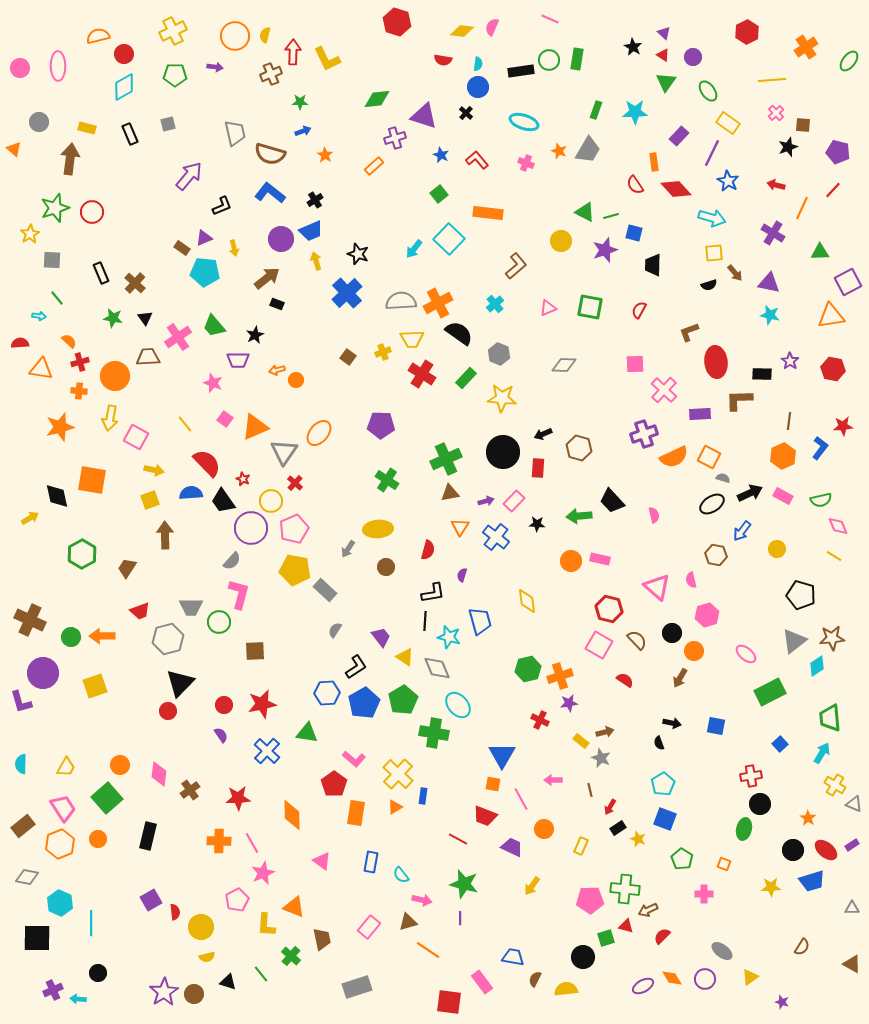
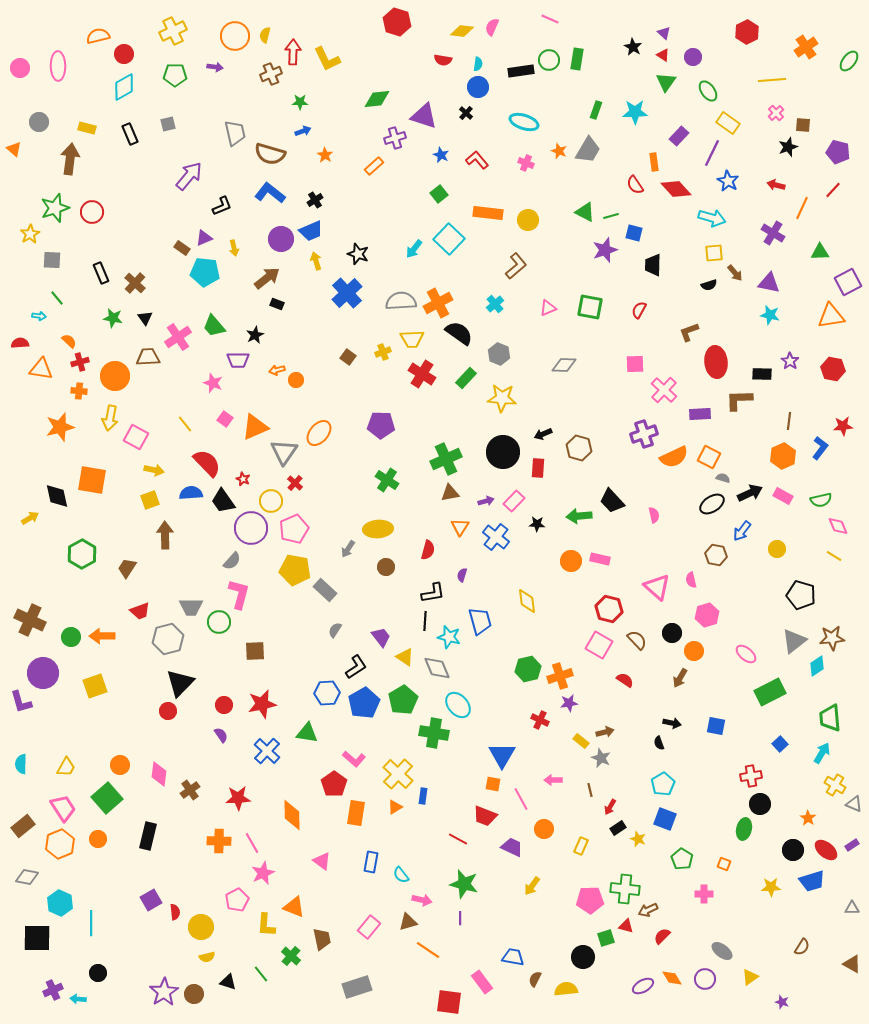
yellow circle at (561, 241): moved 33 px left, 21 px up
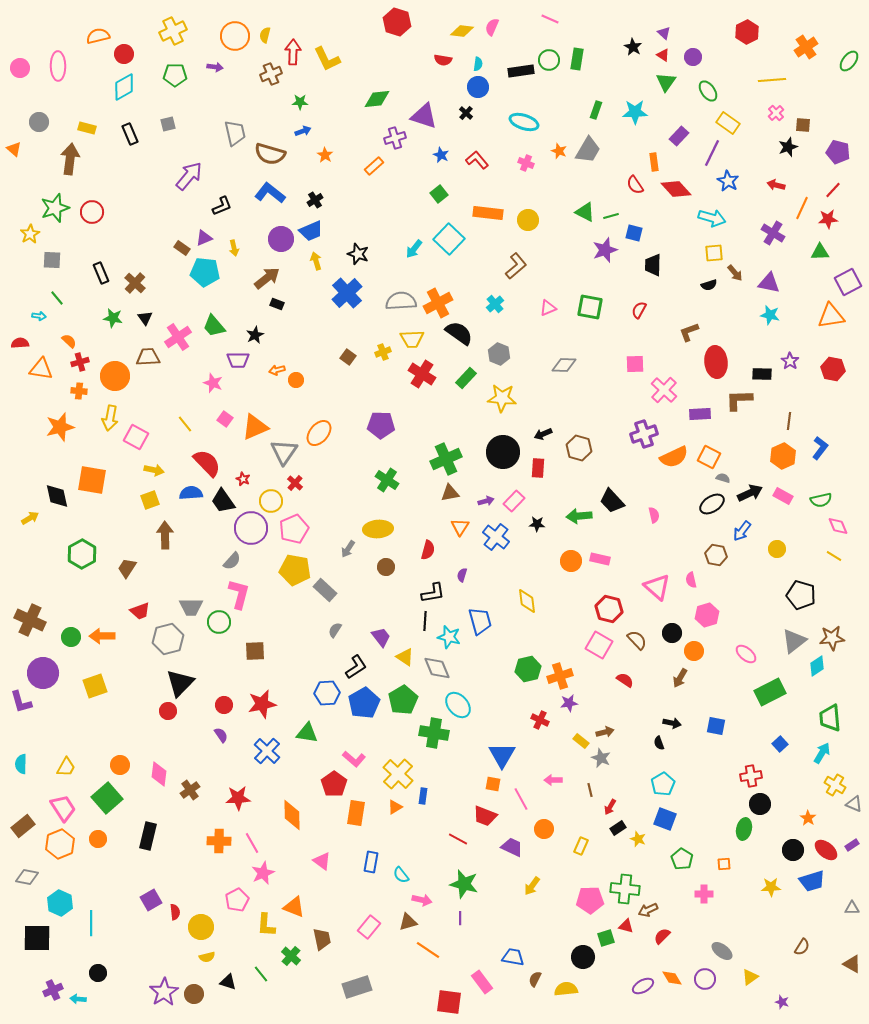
red star at (843, 426): moved 15 px left, 207 px up
orange square at (724, 864): rotated 24 degrees counterclockwise
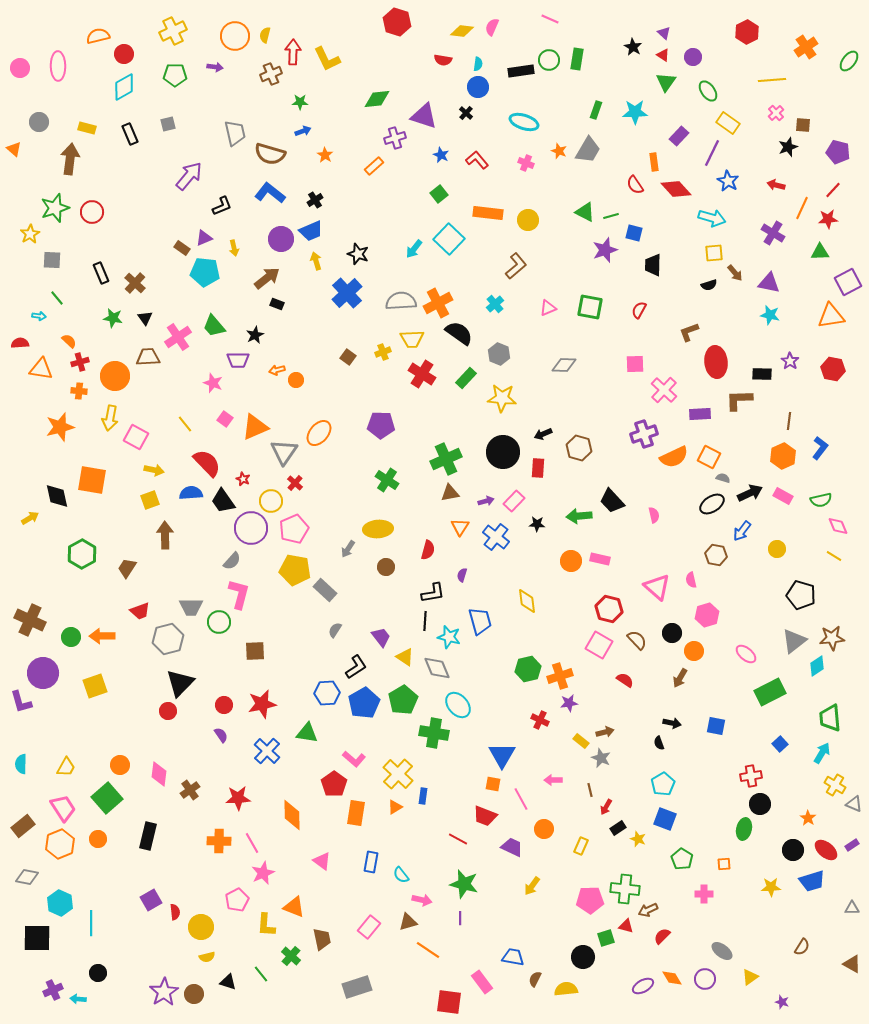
red arrow at (610, 807): moved 4 px left
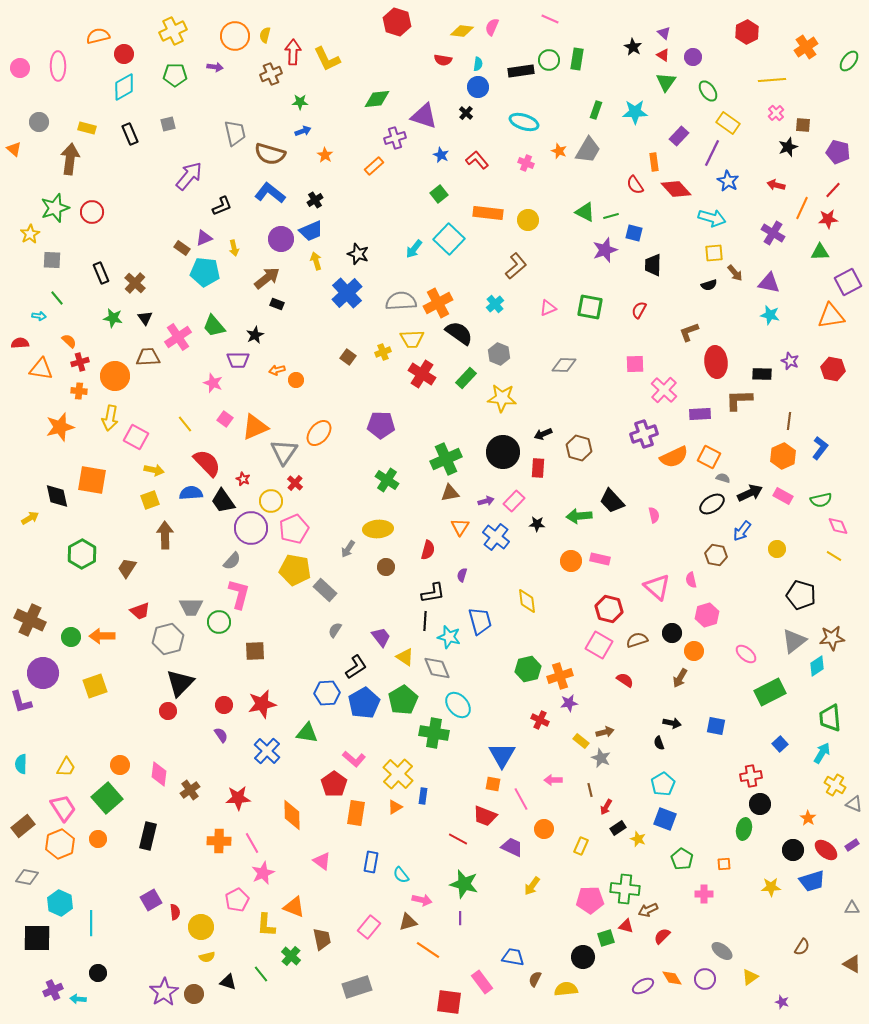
purple star at (790, 361): rotated 12 degrees counterclockwise
brown semicircle at (637, 640): rotated 65 degrees counterclockwise
